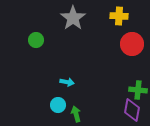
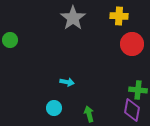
green circle: moved 26 px left
cyan circle: moved 4 px left, 3 px down
green arrow: moved 13 px right
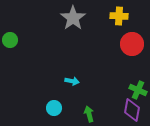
cyan arrow: moved 5 px right, 1 px up
green cross: rotated 18 degrees clockwise
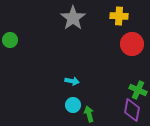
cyan circle: moved 19 px right, 3 px up
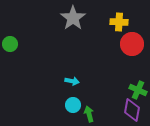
yellow cross: moved 6 px down
green circle: moved 4 px down
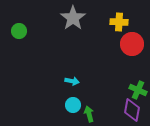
green circle: moved 9 px right, 13 px up
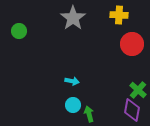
yellow cross: moved 7 px up
green cross: rotated 18 degrees clockwise
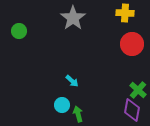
yellow cross: moved 6 px right, 2 px up
cyan arrow: rotated 32 degrees clockwise
cyan circle: moved 11 px left
green arrow: moved 11 px left
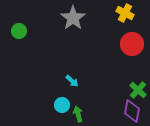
yellow cross: rotated 24 degrees clockwise
purple diamond: moved 1 px down
